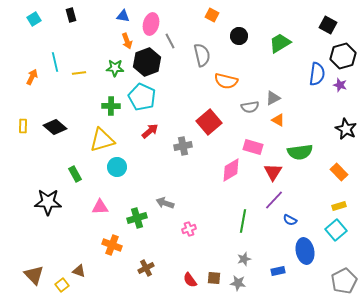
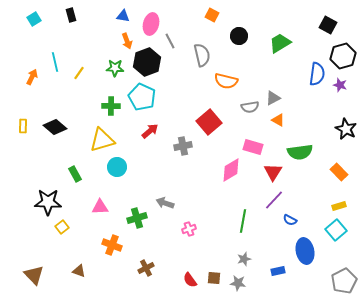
yellow line at (79, 73): rotated 48 degrees counterclockwise
yellow square at (62, 285): moved 58 px up
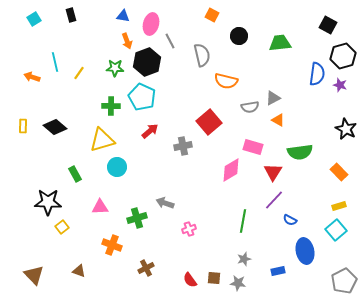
green trapezoid at (280, 43): rotated 25 degrees clockwise
orange arrow at (32, 77): rotated 98 degrees counterclockwise
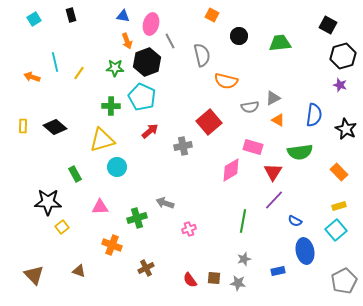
blue semicircle at (317, 74): moved 3 px left, 41 px down
blue semicircle at (290, 220): moved 5 px right, 1 px down
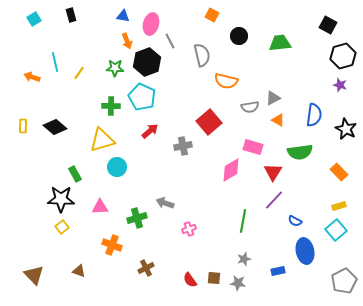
black star at (48, 202): moved 13 px right, 3 px up
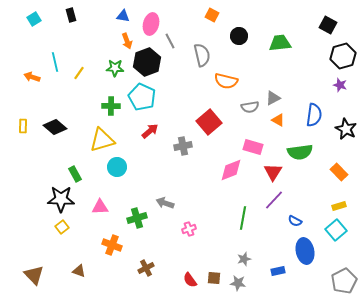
pink diamond at (231, 170): rotated 10 degrees clockwise
green line at (243, 221): moved 3 px up
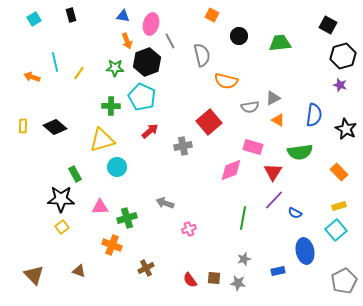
green cross at (137, 218): moved 10 px left
blue semicircle at (295, 221): moved 8 px up
